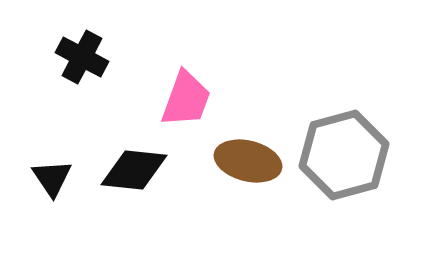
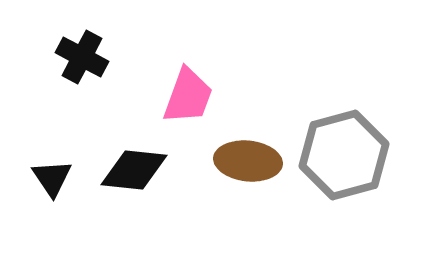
pink trapezoid: moved 2 px right, 3 px up
brown ellipse: rotated 8 degrees counterclockwise
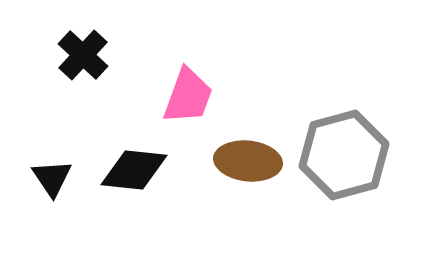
black cross: moved 1 px right, 2 px up; rotated 15 degrees clockwise
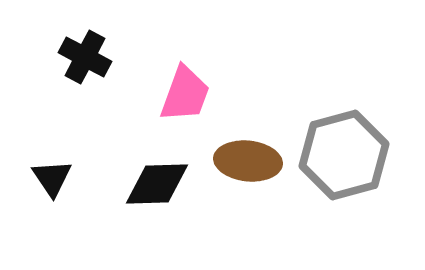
black cross: moved 2 px right, 2 px down; rotated 15 degrees counterclockwise
pink trapezoid: moved 3 px left, 2 px up
black diamond: moved 23 px right, 14 px down; rotated 8 degrees counterclockwise
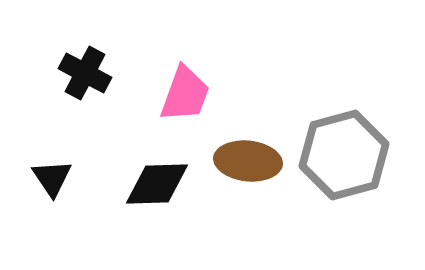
black cross: moved 16 px down
